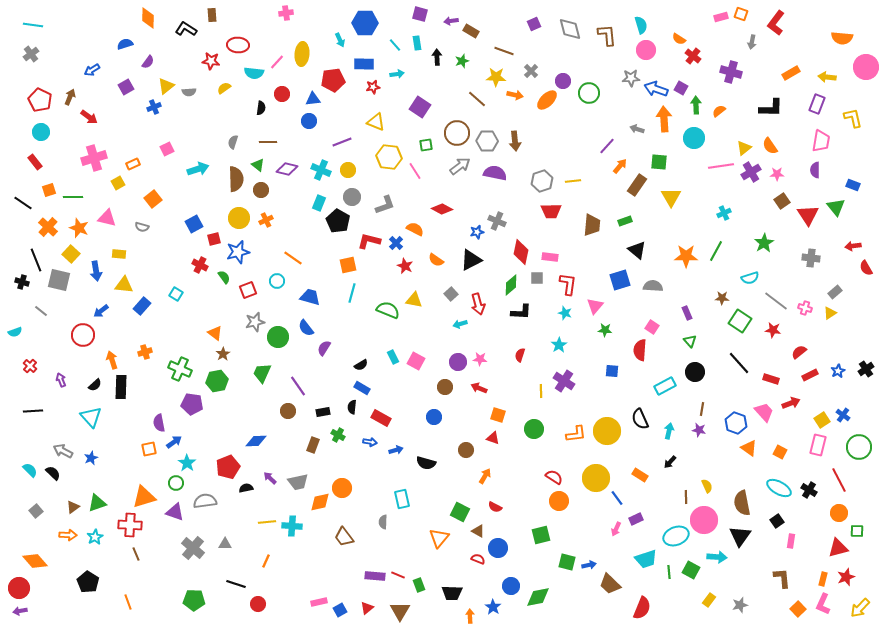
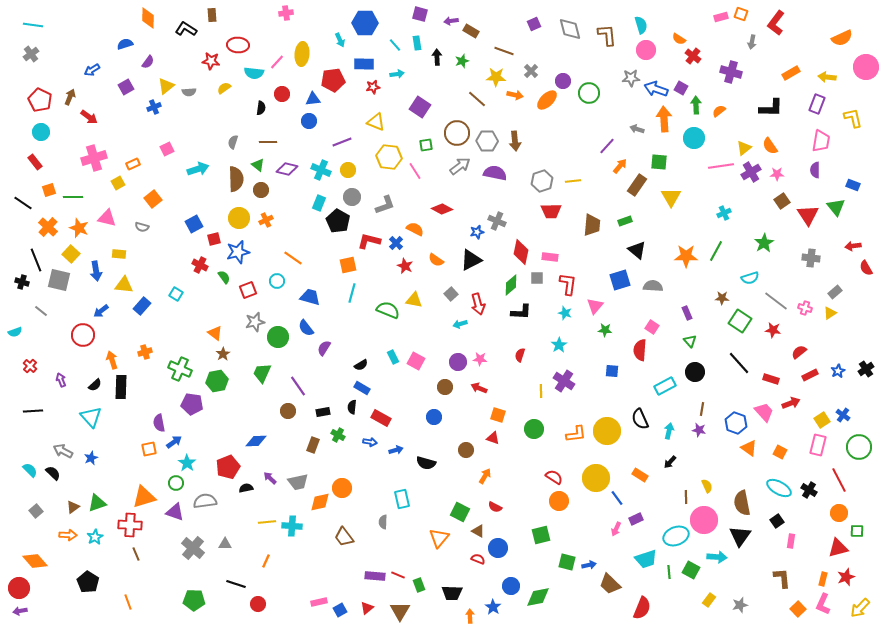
orange semicircle at (842, 38): rotated 30 degrees counterclockwise
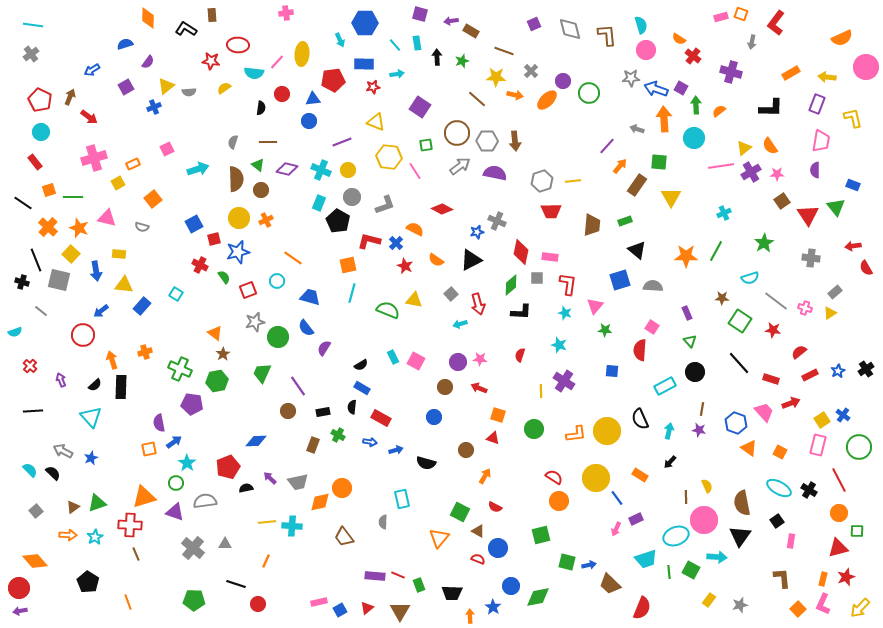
cyan star at (559, 345): rotated 21 degrees counterclockwise
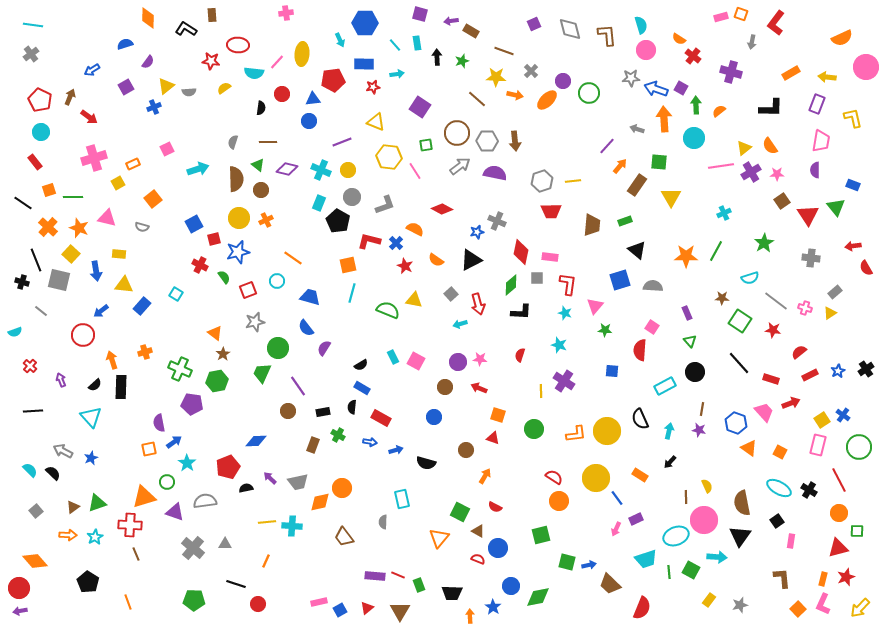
green circle at (278, 337): moved 11 px down
green circle at (176, 483): moved 9 px left, 1 px up
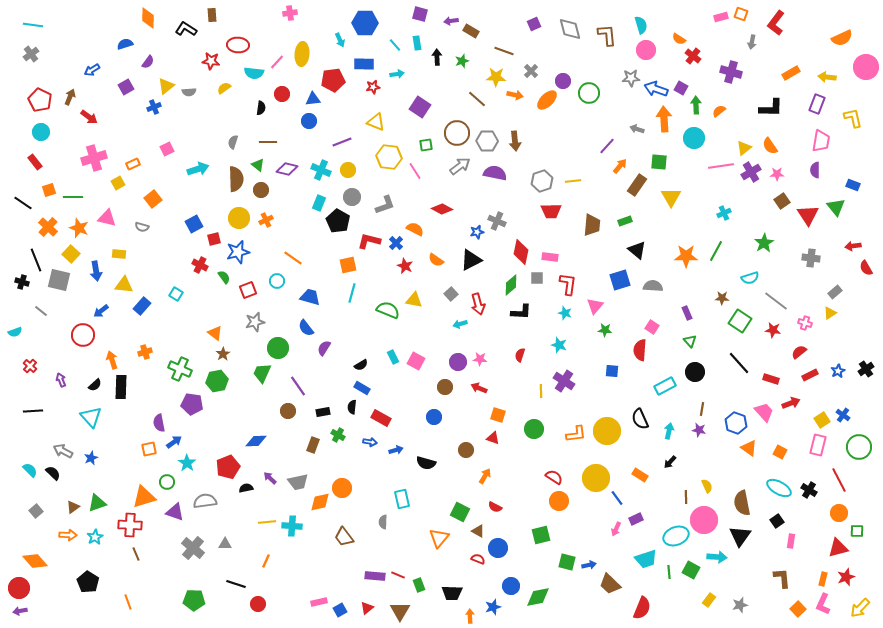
pink cross at (286, 13): moved 4 px right
pink cross at (805, 308): moved 15 px down
blue star at (493, 607): rotated 21 degrees clockwise
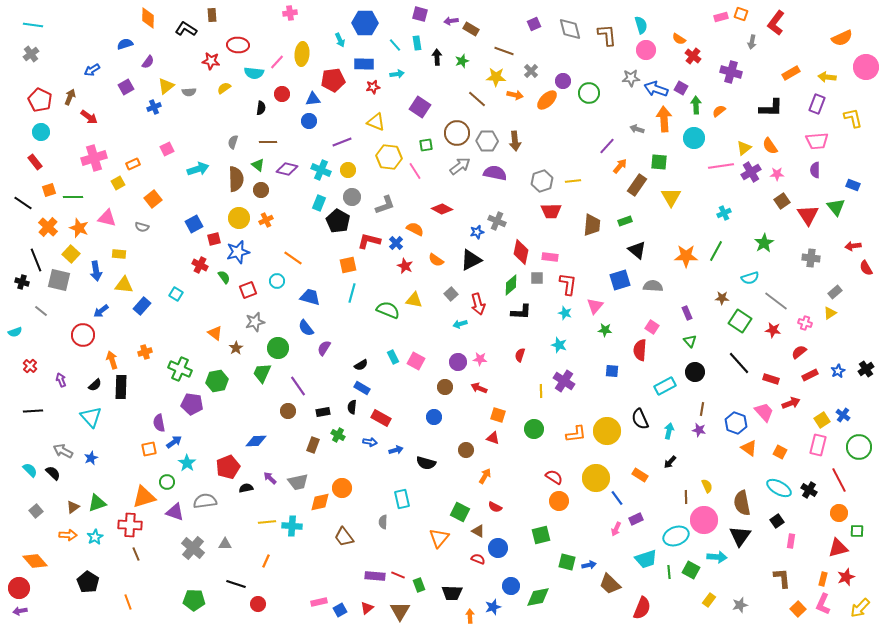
brown rectangle at (471, 31): moved 2 px up
pink trapezoid at (821, 141): moved 4 px left; rotated 75 degrees clockwise
brown star at (223, 354): moved 13 px right, 6 px up
